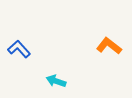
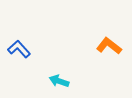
cyan arrow: moved 3 px right
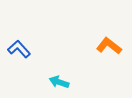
cyan arrow: moved 1 px down
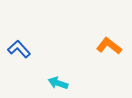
cyan arrow: moved 1 px left, 1 px down
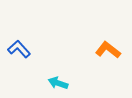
orange L-shape: moved 1 px left, 4 px down
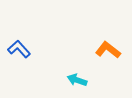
cyan arrow: moved 19 px right, 3 px up
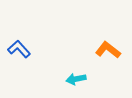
cyan arrow: moved 1 px left, 1 px up; rotated 30 degrees counterclockwise
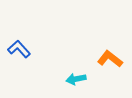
orange L-shape: moved 2 px right, 9 px down
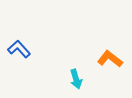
cyan arrow: rotated 96 degrees counterclockwise
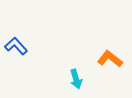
blue L-shape: moved 3 px left, 3 px up
